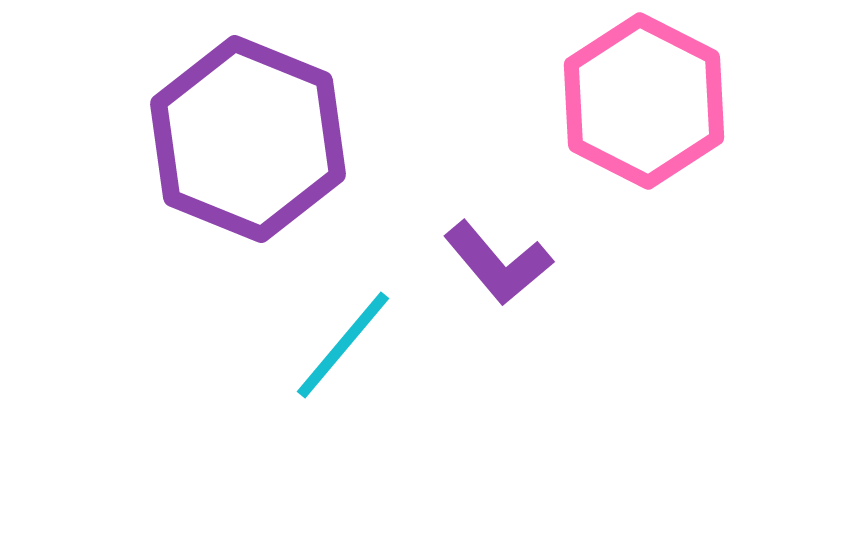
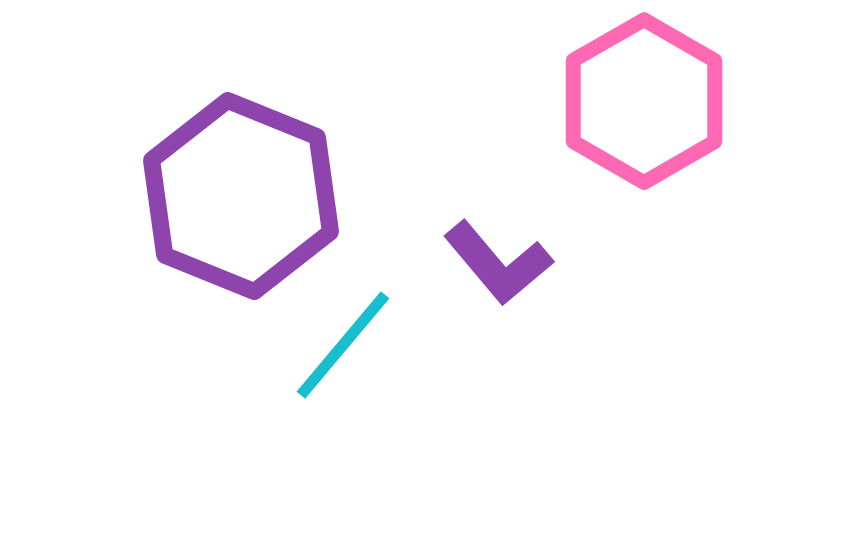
pink hexagon: rotated 3 degrees clockwise
purple hexagon: moved 7 px left, 57 px down
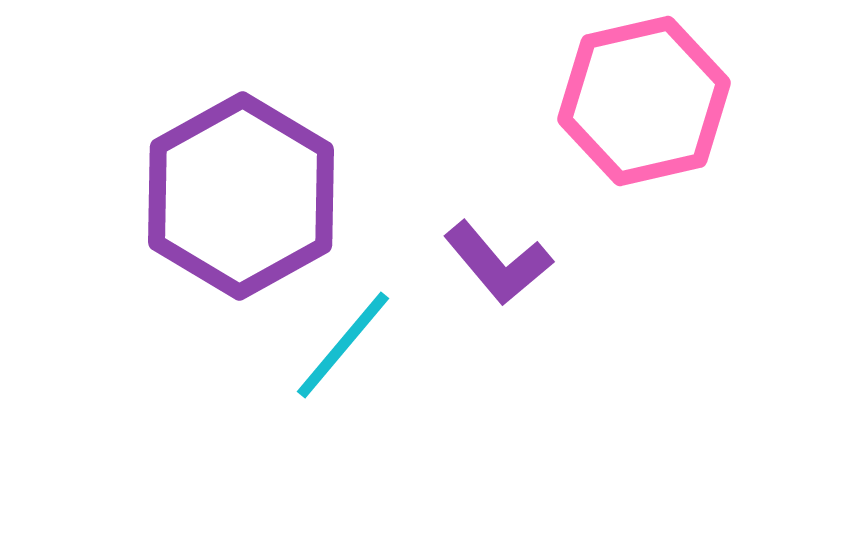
pink hexagon: rotated 17 degrees clockwise
purple hexagon: rotated 9 degrees clockwise
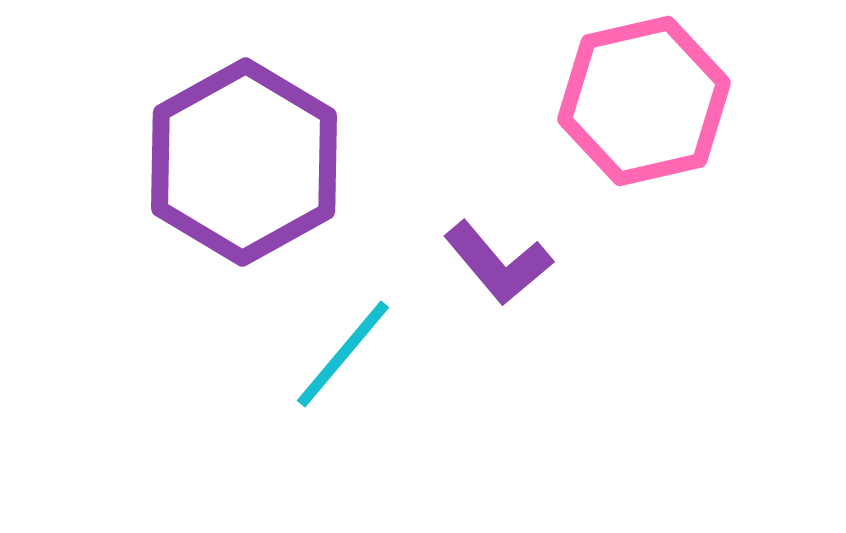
purple hexagon: moved 3 px right, 34 px up
cyan line: moved 9 px down
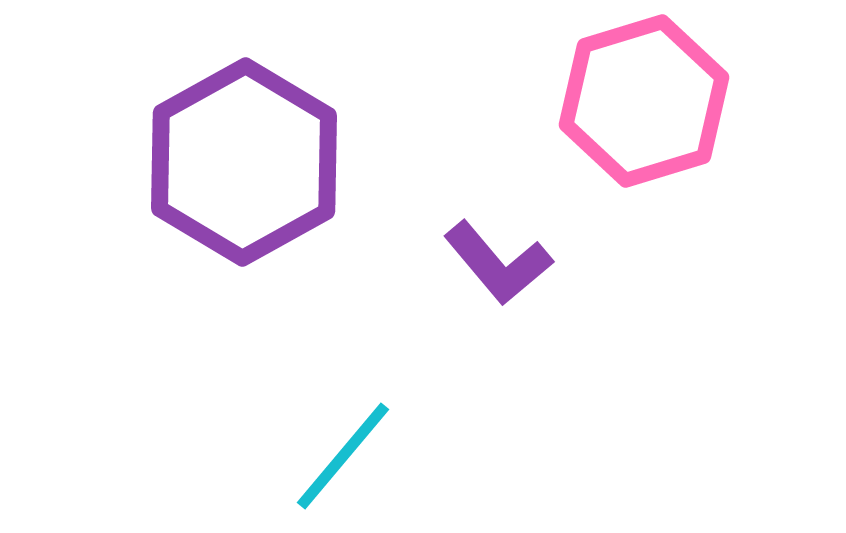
pink hexagon: rotated 4 degrees counterclockwise
cyan line: moved 102 px down
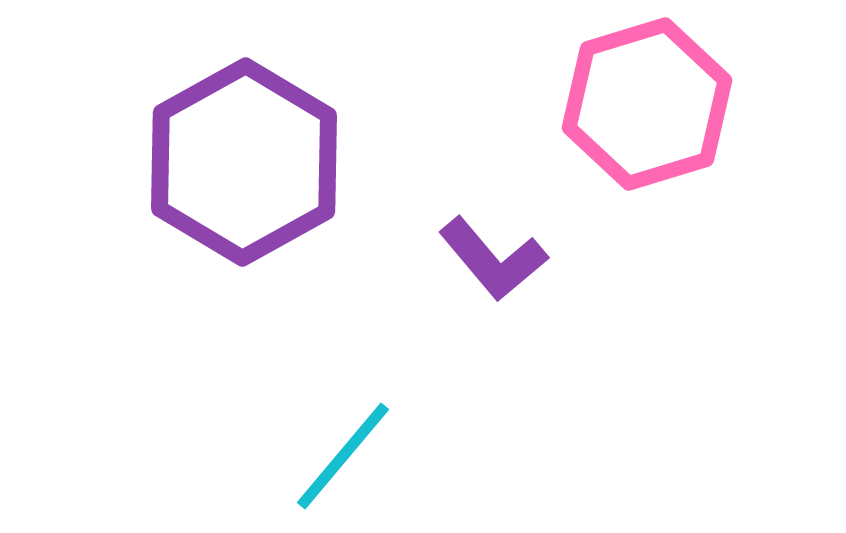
pink hexagon: moved 3 px right, 3 px down
purple L-shape: moved 5 px left, 4 px up
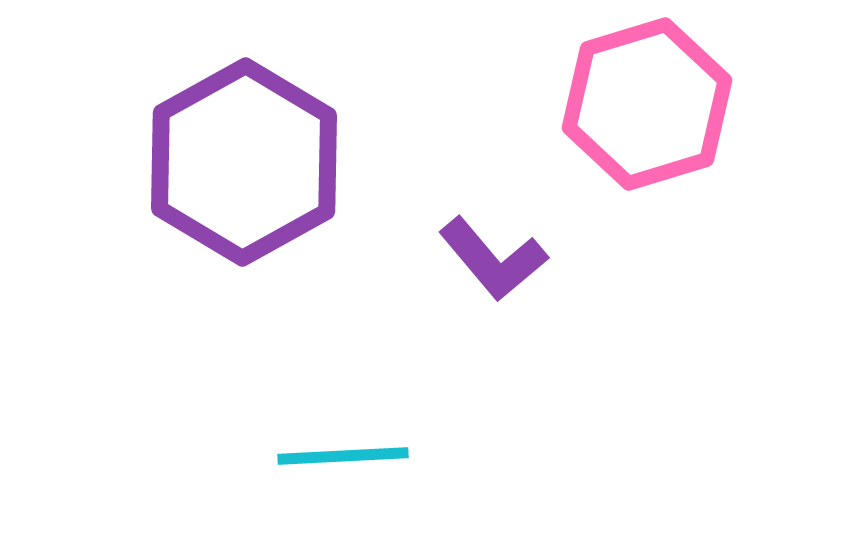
cyan line: rotated 47 degrees clockwise
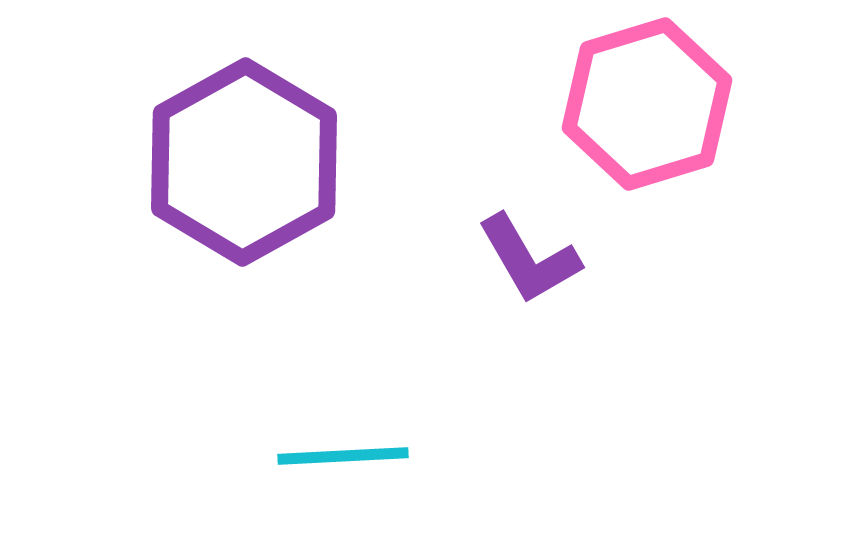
purple L-shape: moved 36 px right; rotated 10 degrees clockwise
